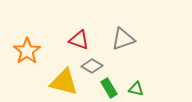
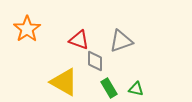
gray triangle: moved 2 px left, 2 px down
orange star: moved 22 px up
gray diamond: moved 3 px right, 5 px up; rotated 60 degrees clockwise
yellow triangle: rotated 16 degrees clockwise
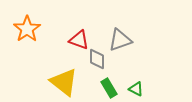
gray triangle: moved 1 px left, 1 px up
gray diamond: moved 2 px right, 2 px up
yellow triangle: rotated 8 degrees clockwise
green triangle: rotated 14 degrees clockwise
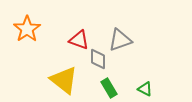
gray diamond: moved 1 px right
yellow triangle: moved 2 px up
green triangle: moved 9 px right
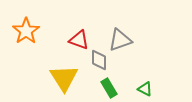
orange star: moved 1 px left, 2 px down
gray diamond: moved 1 px right, 1 px down
yellow triangle: moved 2 px up; rotated 20 degrees clockwise
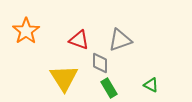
gray diamond: moved 1 px right, 3 px down
green triangle: moved 6 px right, 4 px up
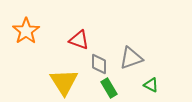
gray triangle: moved 11 px right, 18 px down
gray diamond: moved 1 px left, 1 px down
yellow triangle: moved 4 px down
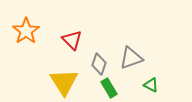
red triangle: moved 7 px left; rotated 25 degrees clockwise
gray diamond: rotated 20 degrees clockwise
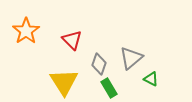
gray triangle: rotated 20 degrees counterclockwise
green triangle: moved 6 px up
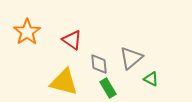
orange star: moved 1 px right, 1 px down
red triangle: rotated 10 degrees counterclockwise
gray diamond: rotated 25 degrees counterclockwise
yellow triangle: rotated 44 degrees counterclockwise
green rectangle: moved 1 px left
